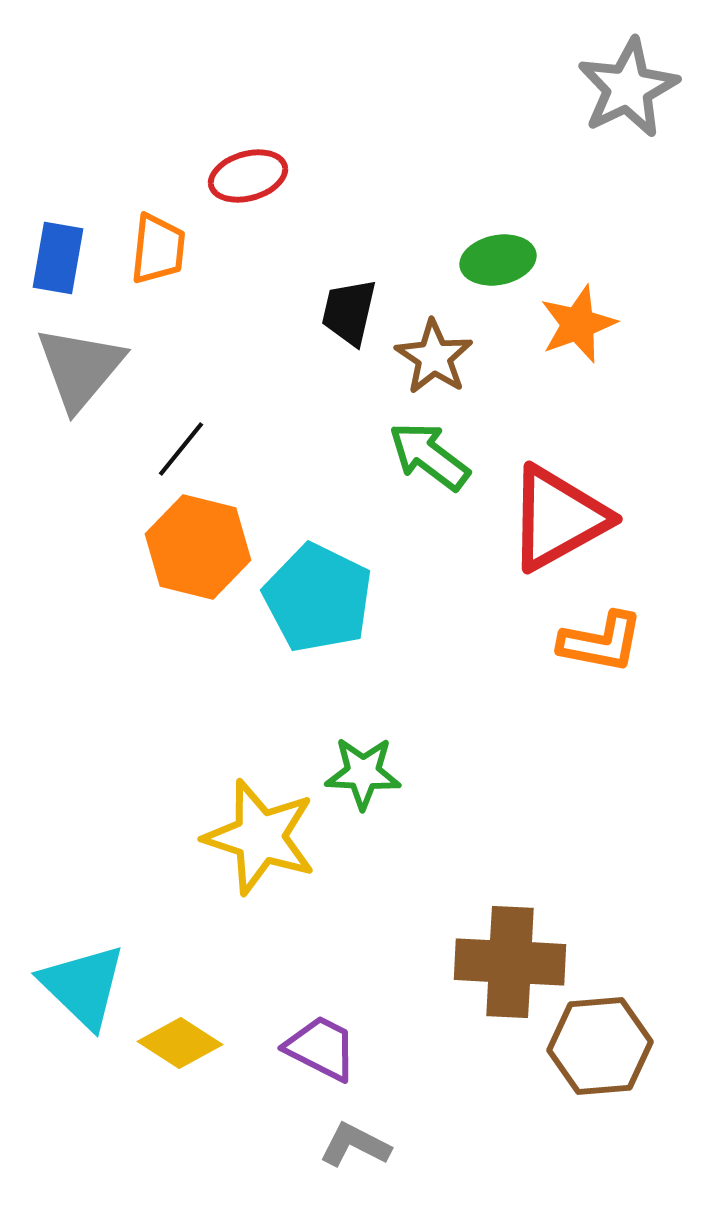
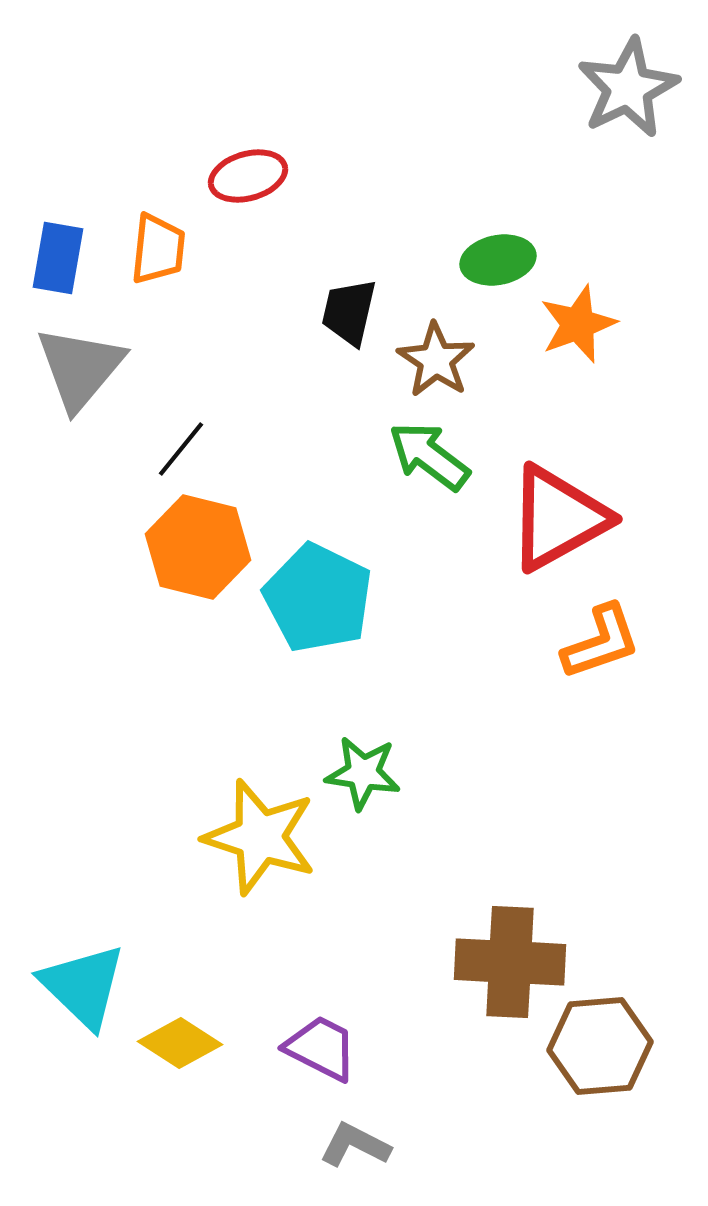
brown star: moved 2 px right, 3 px down
orange L-shape: rotated 30 degrees counterclockwise
green star: rotated 6 degrees clockwise
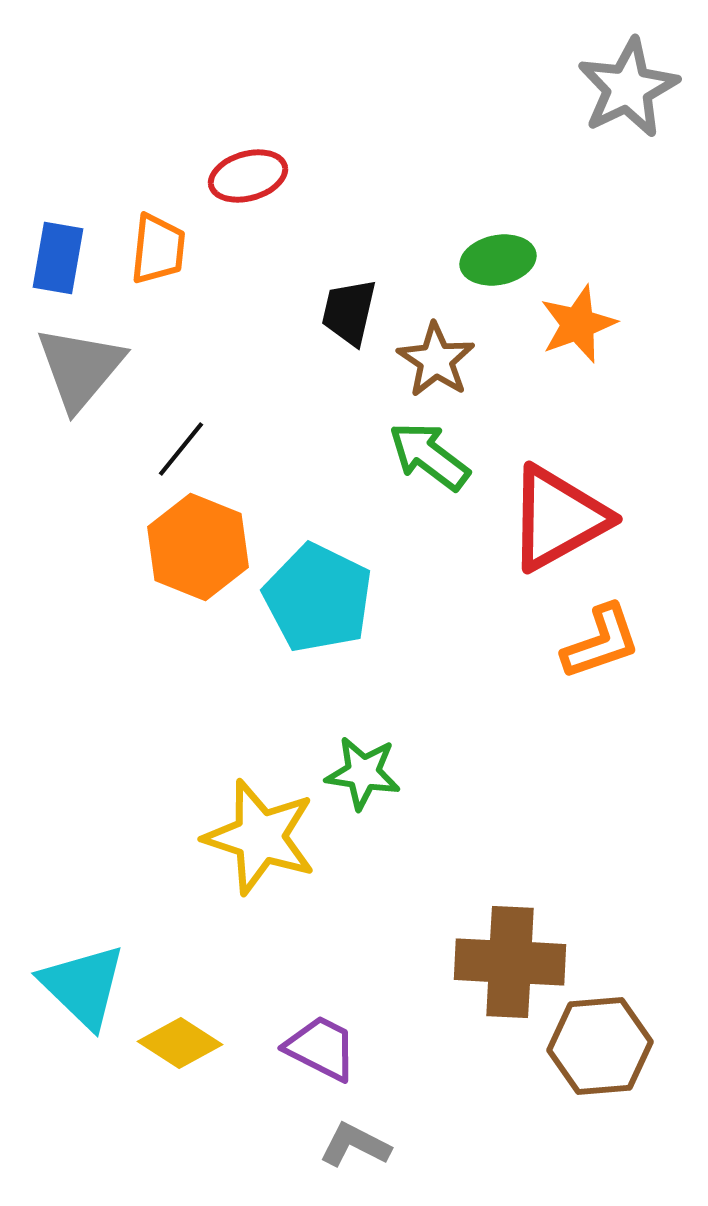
orange hexagon: rotated 8 degrees clockwise
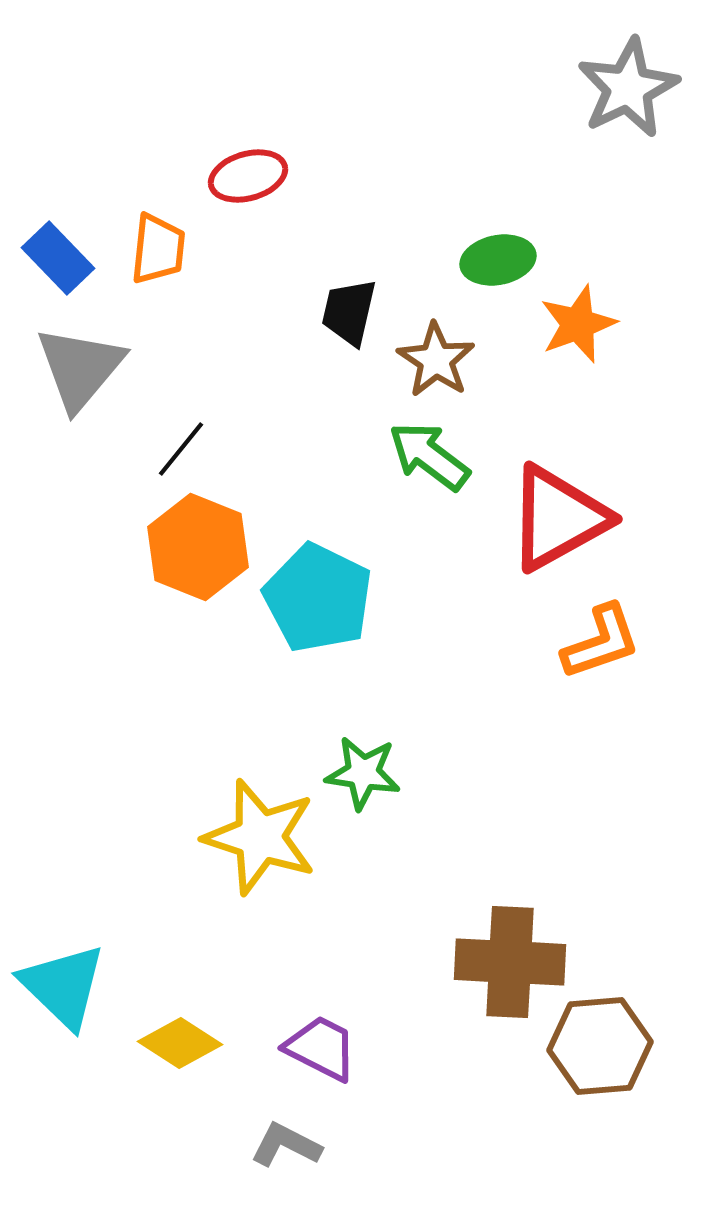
blue rectangle: rotated 54 degrees counterclockwise
cyan triangle: moved 20 px left
gray L-shape: moved 69 px left
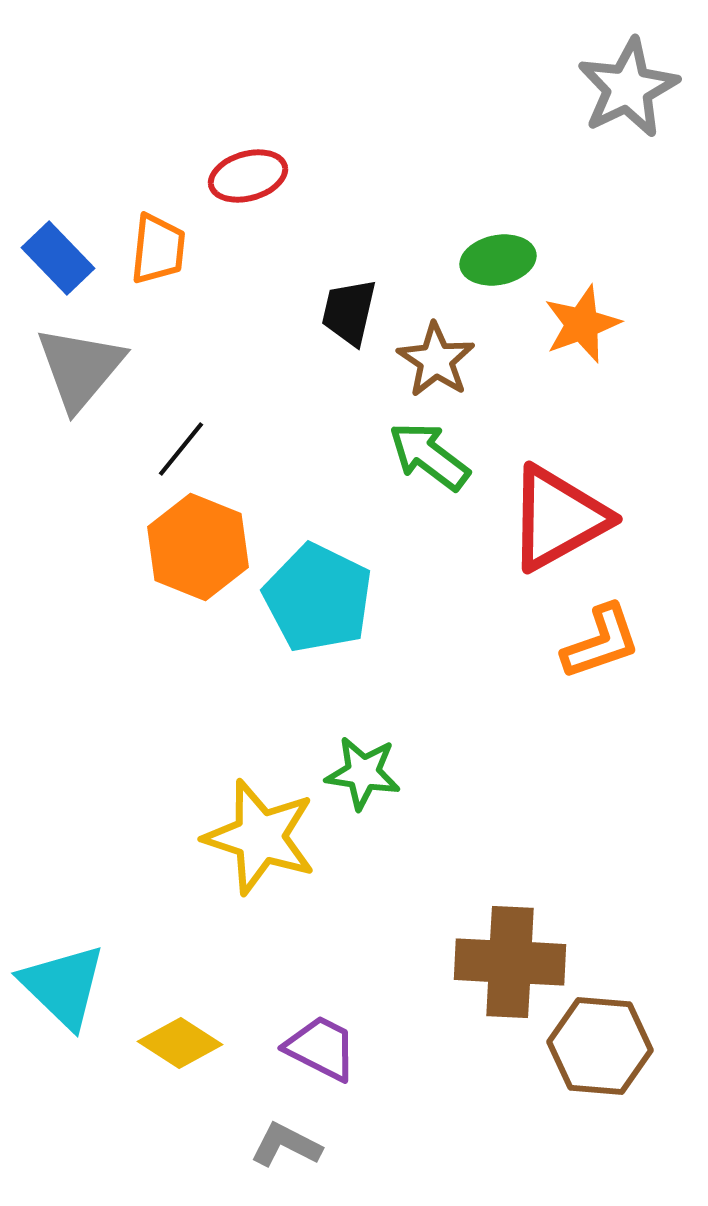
orange star: moved 4 px right
brown hexagon: rotated 10 degrees clockwise
